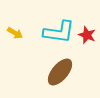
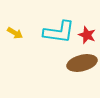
brown ellipse: moved 22 px right, 9 px up; rotated 36 degrees clockwise
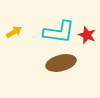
yellow arrow: moved 1 px left, 1 px up; rotated 63 degrees counterclockwise
brown ellipse: moved 21 px left
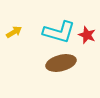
cyan L-shape: rotated 8 degrees clockwise
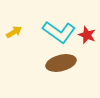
cyan L-shape: rotated 20 degrees clockwise
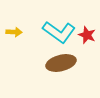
yellow arrow: rotated 35 degrees clockwise
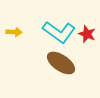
red star: moved 1 px up
brown ellipse: rotated 48 degrees clockwise
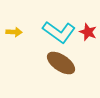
red star: moved 1 px right, 2 px up
